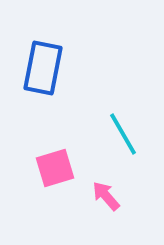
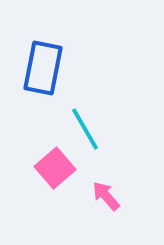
cyan line: moved 38 px left, 5 px up
pink square: rotated 24 degrees counterclockwise
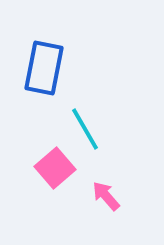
blue rectangle: moved 1 px right
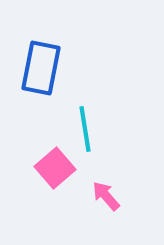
blue rectangle: moved 3 px left
cyan line: rotated 21 degrees clockwise
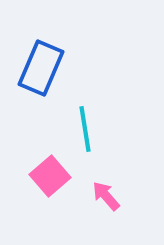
blue rectangle: rotated 12 degrees clockwise
pink square: moved 5 px left, 8 px down
